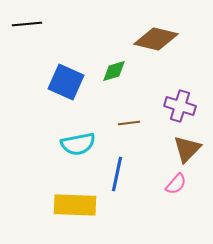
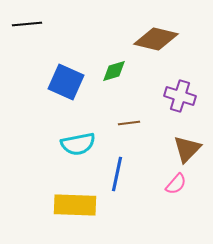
purple cross: moved 10 px up
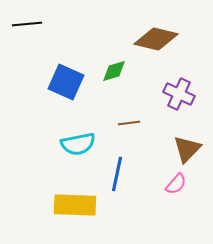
purple cross: moved 1 px left, 2 px up; rotated 8 degrees clockwise
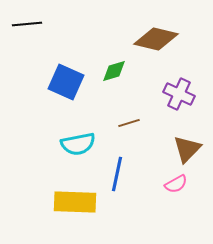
brown line: rotated 10 degrees counterclockwise
pink semicircle: rotated 20 degrees clockwise
yellow rectangle: moved 3 px up
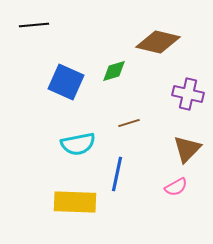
black line: moved 7 px right, 1 px down
brown diamond: moved 2 px right, 3 px down
purple cross: moved 9 px right; rotated 12 degrees counterclockwise
pink semicircle: moved 3 px down
